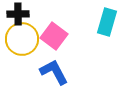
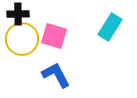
cyan rectangle: moved 3 px right, 5 px down; rotated 16 degrees clockwise
pink square: rotated 20 degrees counterclockwise
blue L-shape: moved 2 px right, 3 px down
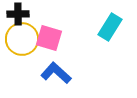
pink square: moved 5 px left, 2 px down
blue L-shape: moved 2 px up; rotated 20 degrees counterclockwise
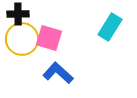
blue L-shape: moved 2 px right
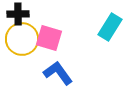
blue L-shape: rotated 12 degrees clockwise
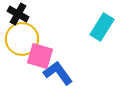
black cross: rotated 30 degrees clockwise
cyan rectangle: moved 8 px left
pink square: moved 9 px left, 18 px down
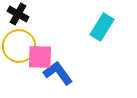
yellow circle: moved 3 px left, 7 px down
pink square: moved 1 px down; rotated 16 degrees counterclockwise
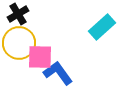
black cross: rotated 30 degrees clockwise
cyan rectangle: rotated 16 degrees clockwise
yellow circle: moved 3 px up
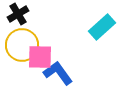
yellow circle: moved 3 px right, 2 px down
